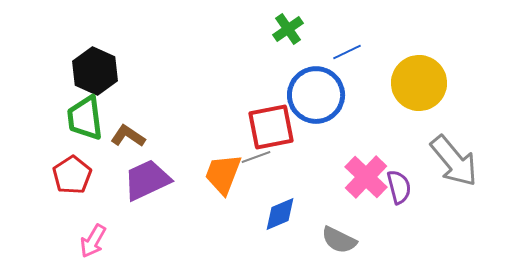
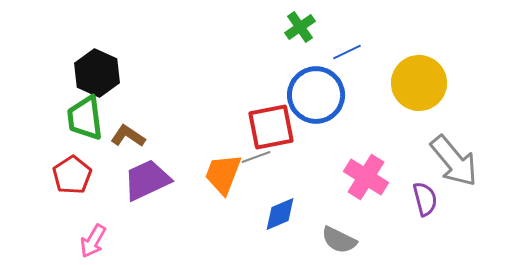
green cross: moved 12 px right, 2 px up
black hexagon: moved 2 px right, 2 px down
pink cross: rotated 12 degrees counterclockwise
purple semicircle: moved 26 px right, 12 px down
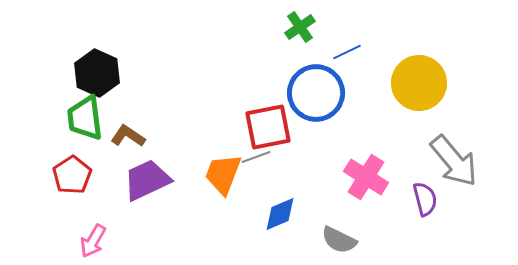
blue circle: moved 2 px up
red square: moved 3 px left
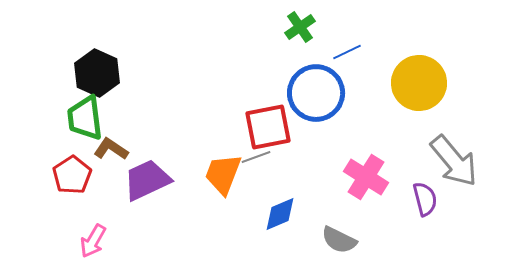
brown L-shape: moved 17 px left, 13 px down
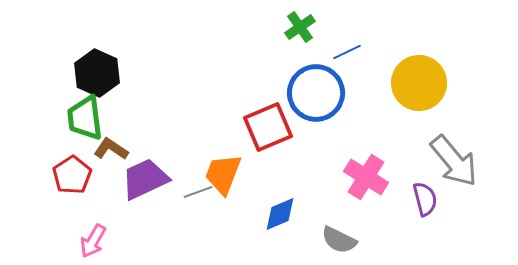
red square: rotated 12 degrees counterclockwise
gray line: moved 58 px left, 35 px down
purple trapezoid: moved 2 px left, 1 px up
